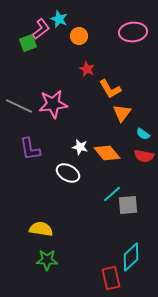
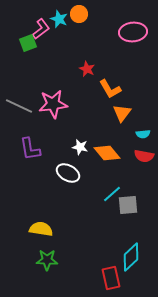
orange circle: moved 22 px up
cyan semicircle: rotated 40 degrees counterclockwise
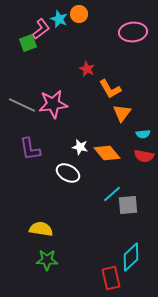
gray line: moved 3 px right, 1 px up
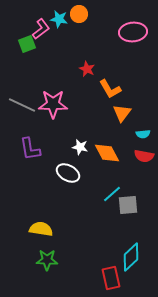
cyan star: rotated 12 degrees counterclockwise
green square: moved 1 px left, 1 px down
pink star: rotated 8 degrees clockwise
orange diamond: rotated 12 degrees clockwise
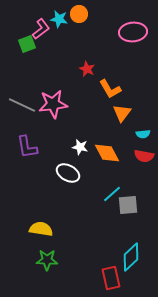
pink star: rotated 8 degrees counterclockwise
purple L-shape: moved 3 px left, 2 px up
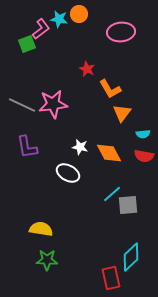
pink ellipse: moved 12 px left
orange diamond: moved 2 px right
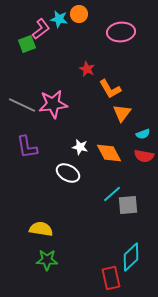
cyan semicircle: rotated 16 degrees counterclockwise
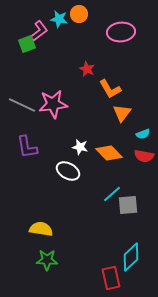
pink L-shape: moved 2 px left, 2 px down
orange diamond: rotated 16 degrees counterclockwise
white ellipse: moved 2 px up
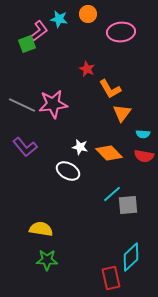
orange circle: moved 9 px right
cyan semicircle: rotated 24 degrees clockwise
purple L-shape: moved 2 px left; rotated 30 degrees counterclockwise
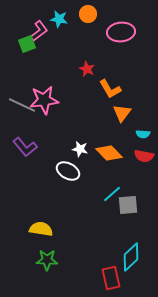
pink star: moved 9 px left, 4 px up
white star: moved 2 px down
